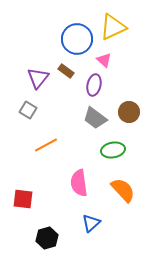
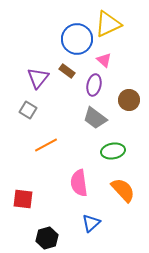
yellow triangle: moved 5 px left, 3 px up
brown rectangle: moved 1 px right
brown circle: moved 12 px up
green ellipse: moved 1 px down
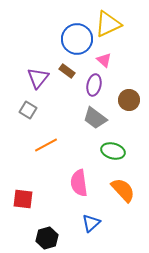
green ellipse: rotated 25 degrees clockwise
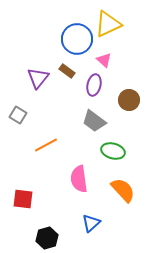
gray square: moved 10 px left, 5 px down
gray trapezoid: moved 1 px left, 3 px down
pink semicircle: moved 4 px up
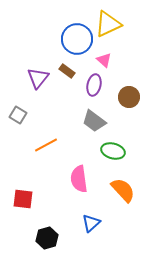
brown circle: moved 3 px up
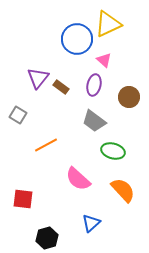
brown rectangle: moved 6 px left, 16 px down
pink semicircle: moved 1 px left; rotated 40 degrees counterclockwise
